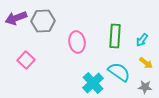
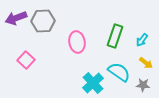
green rectangle: rotated 15 degrees clockwise
gray star: moved 2 px left, 2 px up
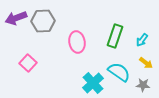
pink square: moved 2 px right, 3 px down
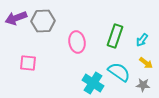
pink square: rotated 36 degrees counterclockwise
cyan cross: rotated 15 degrees counterclockwise
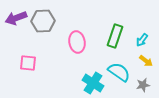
yellow arrow: moved 2 px up
gray star: rotated 16 degrees counterclockwise
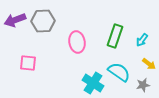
purple arrow: moved 1 px left, 2 px down
yellow arrow: moved 3 px right, 3 px down
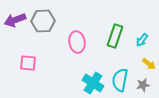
cyan semicircle: moved 1 px right, 8 px down; rotated 115 degrees counterclockwise
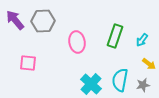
purple arrow: rotated 70 degrees clockwise
cyan cross: moved 2 px left, 1 px down; rotated 10 degrees clockwise
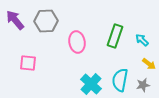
gray hexagon: moved 3 px right
cyan arrow: rotated 96 degrees clockwise
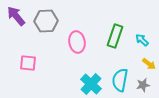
purple arrow: moved 1 px right, 4 px up
